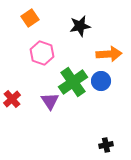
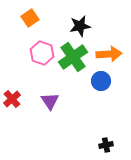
green cross: moved 25 px up
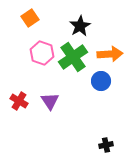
black star: rotated 20 degrees counterclockwise
orange arrow: moved 1 px right
red cross: moved 7 px right, 2 px down; rotated 18 degrees counterclockwise
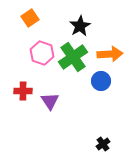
red cross: moved 4 px right, 10 px up; rotated 30 degrees counterclockwise
black cross: moved 3 px left, 1 px up; rotated 24 degrees counterclockwise
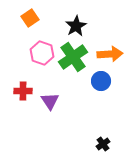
black star: moved 4 px left
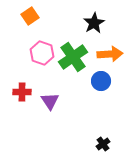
orange square: moved 2 px up
black star: moved 18 px right, 3 px up
red cross: moved 1 px left, 1 px down
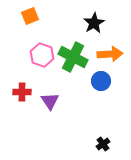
orange square: rotated 12 degrees clockwise
pink hexagon: moved 2 px down
green cross: rotated 28 degrees counterclockwise
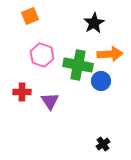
green cross: moved 5 px right, 8 px down; rotated 16 degrees counterclockwise
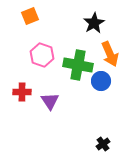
orange arrow: rotated 70 degrees clockwise
